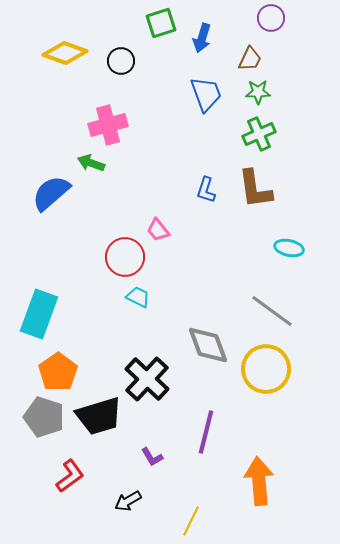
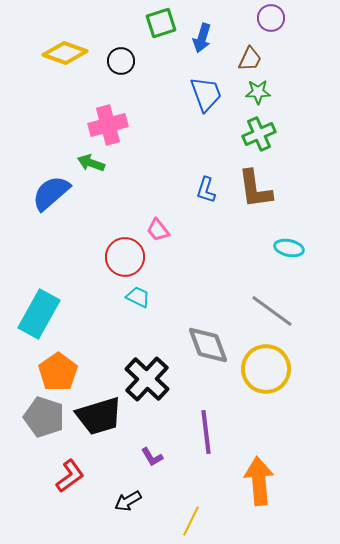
cyan rectangle: rotated 9 degrees clockwise
purple line: rotated 21 degrees counterclockwise
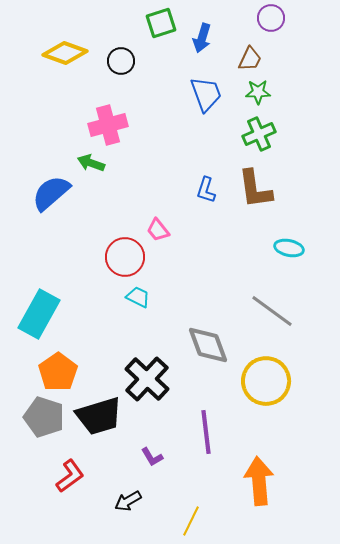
yellow circle: moved 12 px down
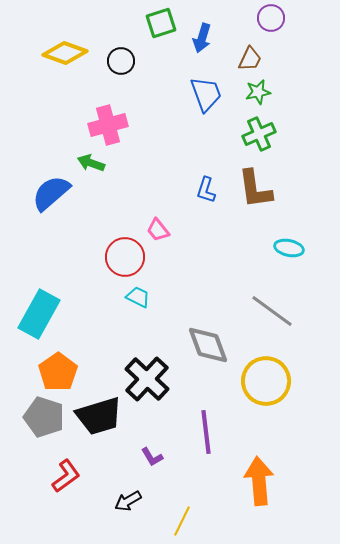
green star: rotated 10 degrees counterclockwise
red L-shape: moved 4 px left
yellow line: moved 9 px left
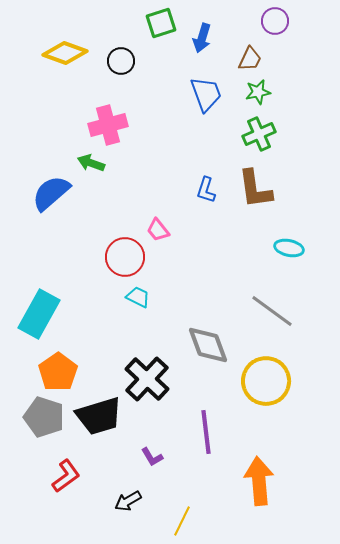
purple circle: moved 4 px right, 3 px down
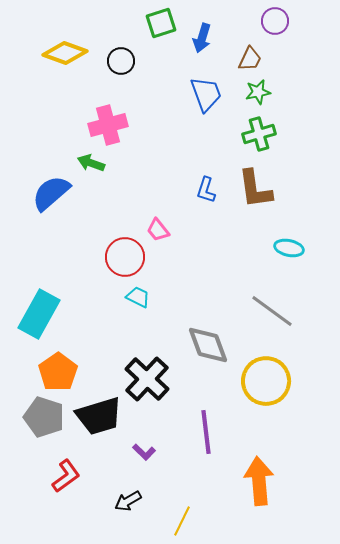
green cross: rotated 8 degrees clockwise
purple L-shape: moved 8 px left, 5 px up; rotated 15 degrees counterclockwise
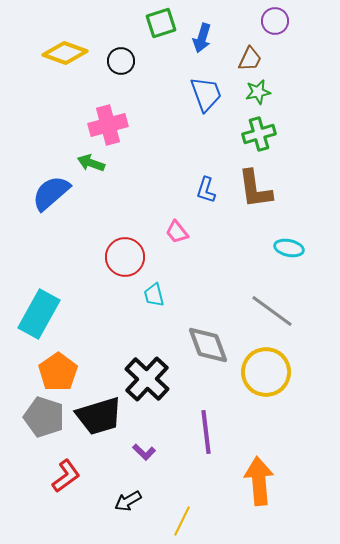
pink trapezoid: moved 19 px right, 2 px down
cyan trapezoid: moved 16 px right, 2 px up; rotated 130 degrees counterclockwise
yellow circle: moved 9 px up
